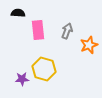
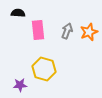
orange star: moved 13 px up
purple star: moved 2 px left, 6 px down
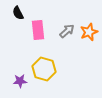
black semicircle: rotated 120 degrees counterclockwise
gray arrow: rotated 28 degrees clockwise
purple star: moved 4 px up
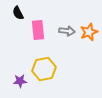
gray arrow: rotated 49 degrees clockwise
yellow hexagon: rotated 25 degrees counterclockwise
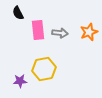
gray arrow: moved 7 px left, 2 px down
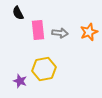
purple star: rotated 24 degrees clockwise
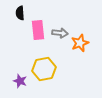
black semicircle: moved 2 px right; rotated 24 degrees clockwise
orange star: moved 9 px left, 11 px down
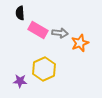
pink rectangle: rotated 54 degrees counterclockwise
yellow hexagon: rotated 15 degrees counterclockwise
purple star: rotated 16 degrees counterclockwise
